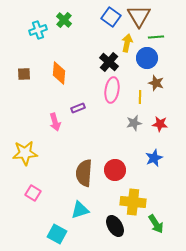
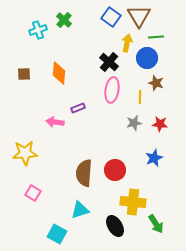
pink arrow: rotated 114 degrees clockwise
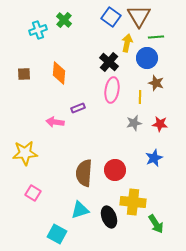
black ellipse: moved 6 px left, 9 px up; rotated 10 degrees clockwise
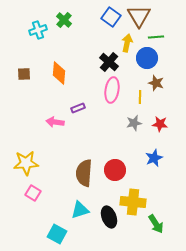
yellow star: moved 1 px right, 10 px down
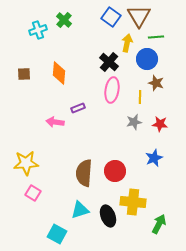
blue circle: moved 1 px down
gray star: moved 1 px up
red circle: moved 1 px down
black ellipse: moved 1 px left, 1 px up
green arrow: moved 3 px right; rotated 120 degrees counterclockwise
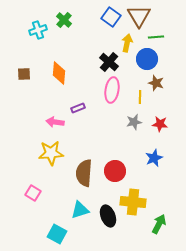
yellow star: moved 25 px right, 10 px up
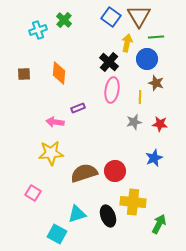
brown semicircle: rotated 68 degrees clockwise
cyan triangle: moved 3 px left, 4 px down
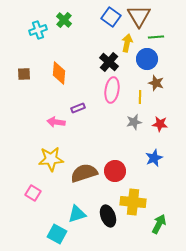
pink arrow: moved 1 px right
yellow star: moved 6 px down
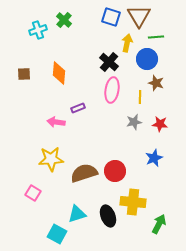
blue square: rotated 18 degrees counterclockwise
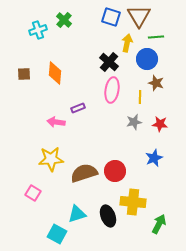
orange diamond: moved 4 px left
